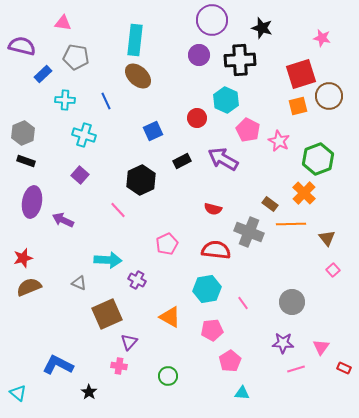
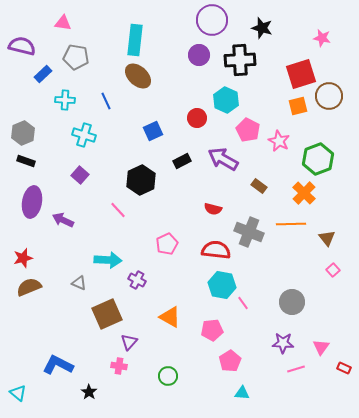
brown rectangle at (270, 204): moved 11 px left, 18 px up
cyan hexagon at (207, 289): moved 15 px right, 4 px up; rotated 20 degrees clockwise
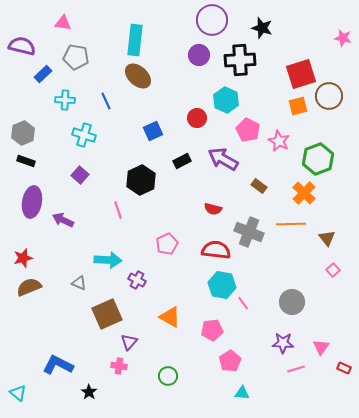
pink star at (322, 38): moved 21 px right
pink line at (118, 210): rotated 24 degrees clockwise
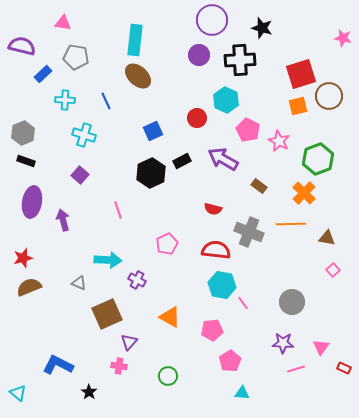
black hexagon at (141, 180): moved 10 px right, 7 px up
purple arrow at (63, 220): rotated 50 degrees clockwise
brown triangle at (327, 238): rotated 42 degrees counterclockwise
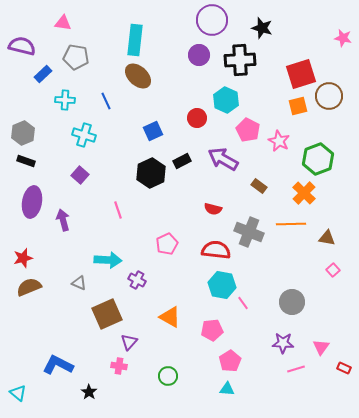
cyan triangle at (242, 393): moved 15 px left, 4 px up
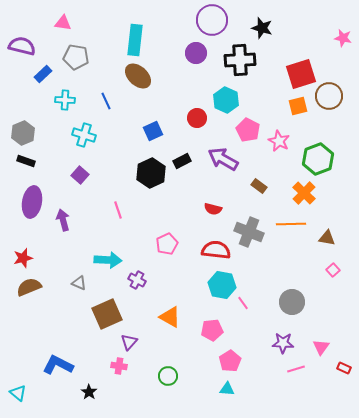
purple circle at (199, 55): moved 3 px left, 2 px up
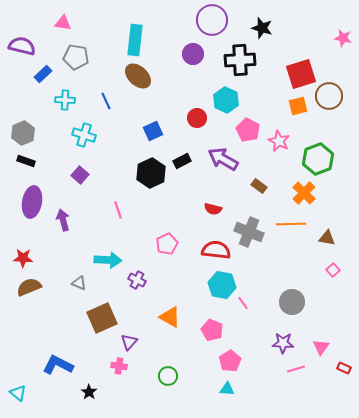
purple circle at (196, 53): moved 3 px left, 1 px down
red star at (23, 258): rotated 18 degrees clockwise
brown square at (107, 314): moved 5 px left, 4 px down
pink pentagon at (212, 330): rotated 30 degrees clockwise
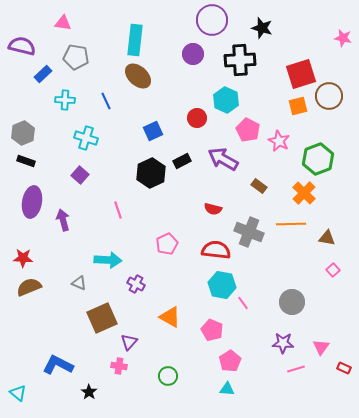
cyan cross at (84, 135): moved 2 px right, 3 px down
purple cross at (137, 280): moved 1 px left, 4 px down
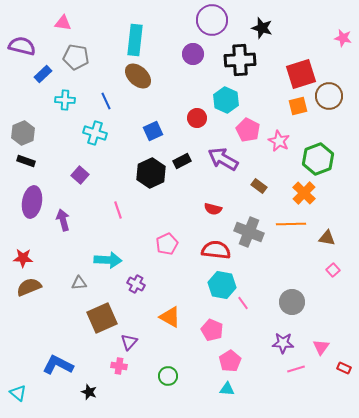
cyan cross at (86, 138): moved 9 px right, 5 px up
gray triangle at (79, 283): rotated 28 degrees counterclockwise
black star at (89, 392): rotated 14 degrees counterclockwise
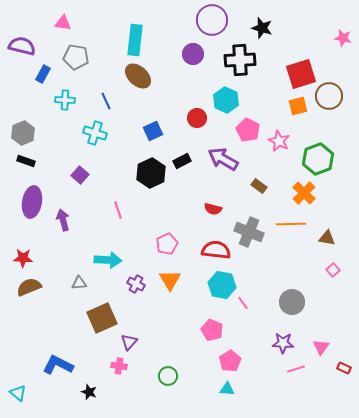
blue rectangle at (43, 74): rotated 18 degrees counterclockwise
orange triangle at (170, 317): moved 37 px up; rotated 30 degrees clockwise
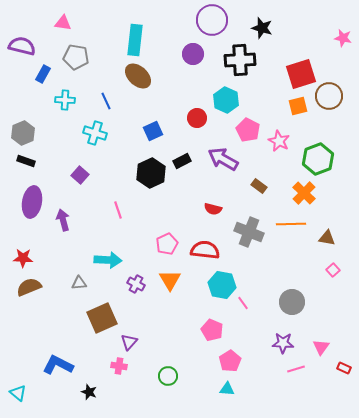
red semicircle at (216, 250): moved 11 px left
